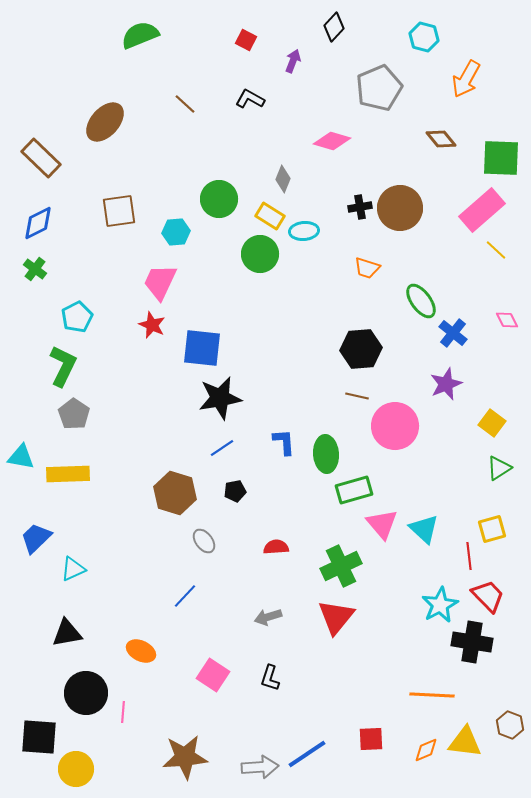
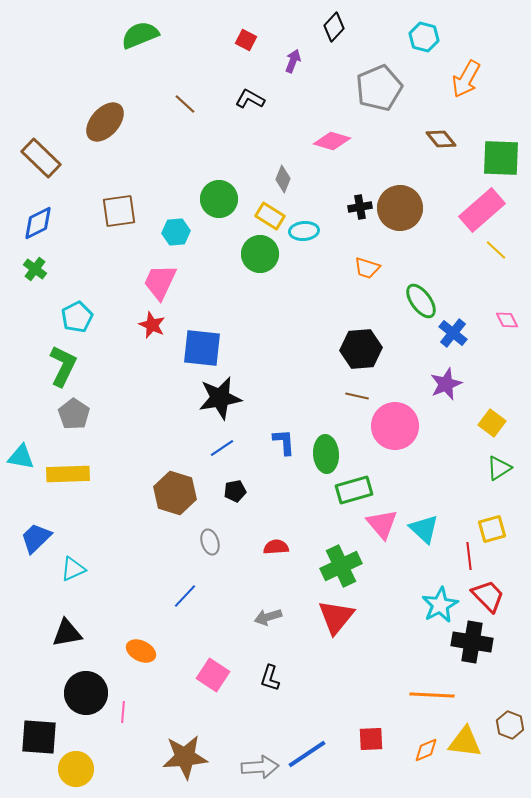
gray ellipse at (204, 541): moved 6 px right, 1 px down; rotated 20 degrees clockwise
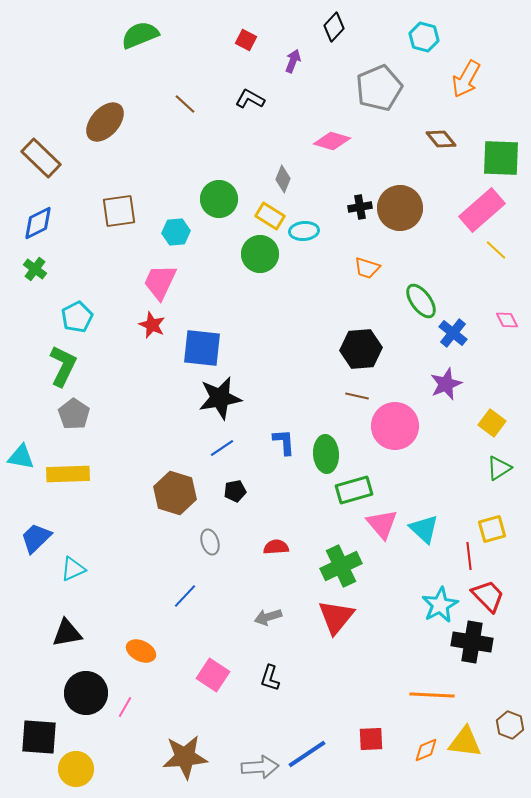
pink line at (123, 712): moved 2 px right, 5 px up; rotated 25 degrees clockwise
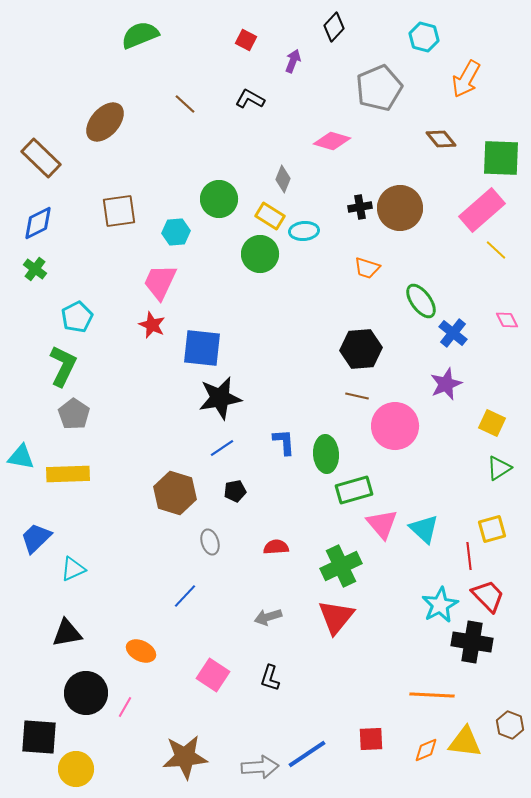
yellow square at (492, 423): rotated 12 degrees counterclockwise
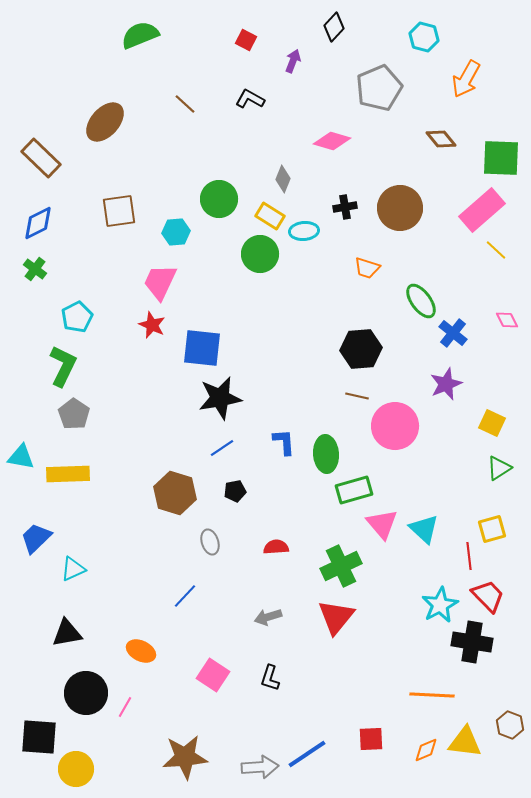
black cross at (360, 207): moved 15 px left
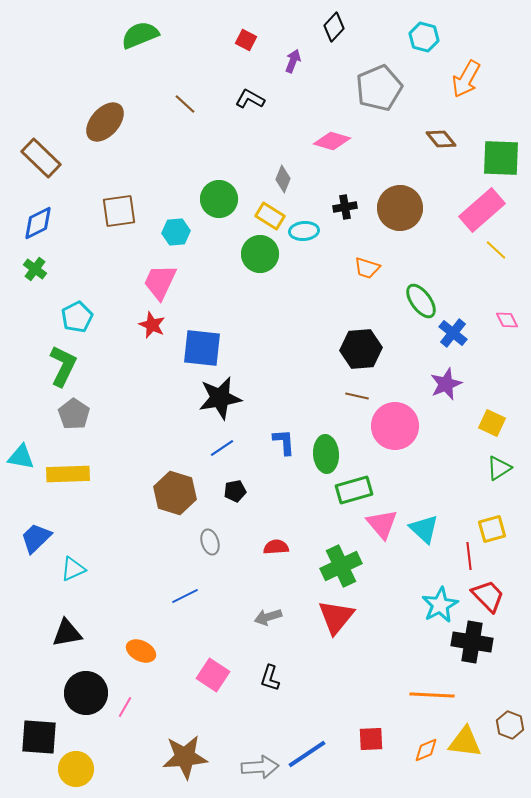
blue line at (185, 596): rotated 20 degrees clockwise
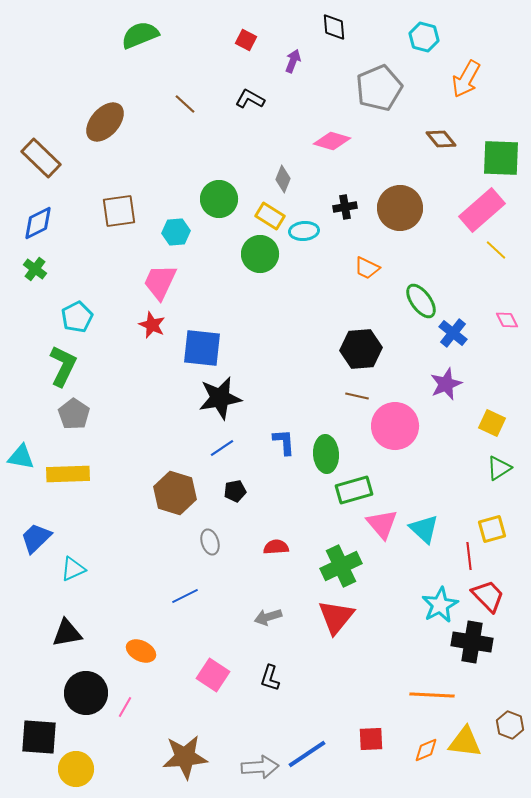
black diamond at (334, 27): rotated 48 degrees counterclockwise
orange trapezoid at (367, 268): rotated 8 degrees clockwise
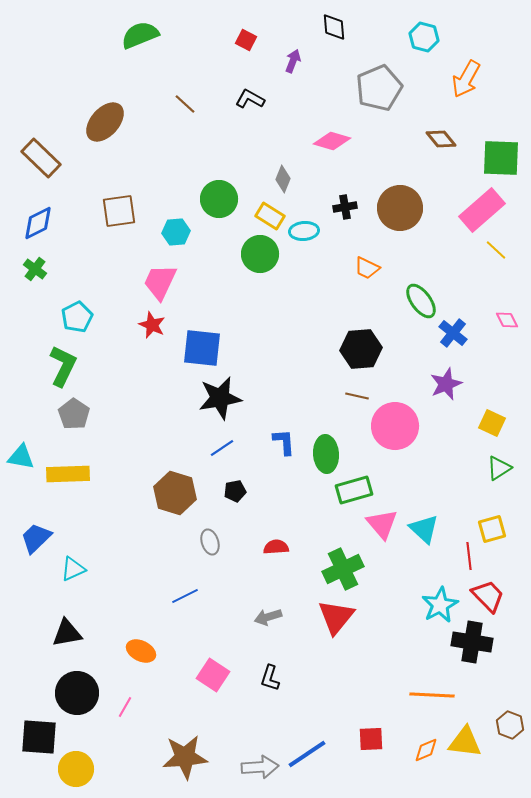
green cross at (341, 566): moved 2 px right, 3 px down
black circle at (86, 693): moved 9 px left
